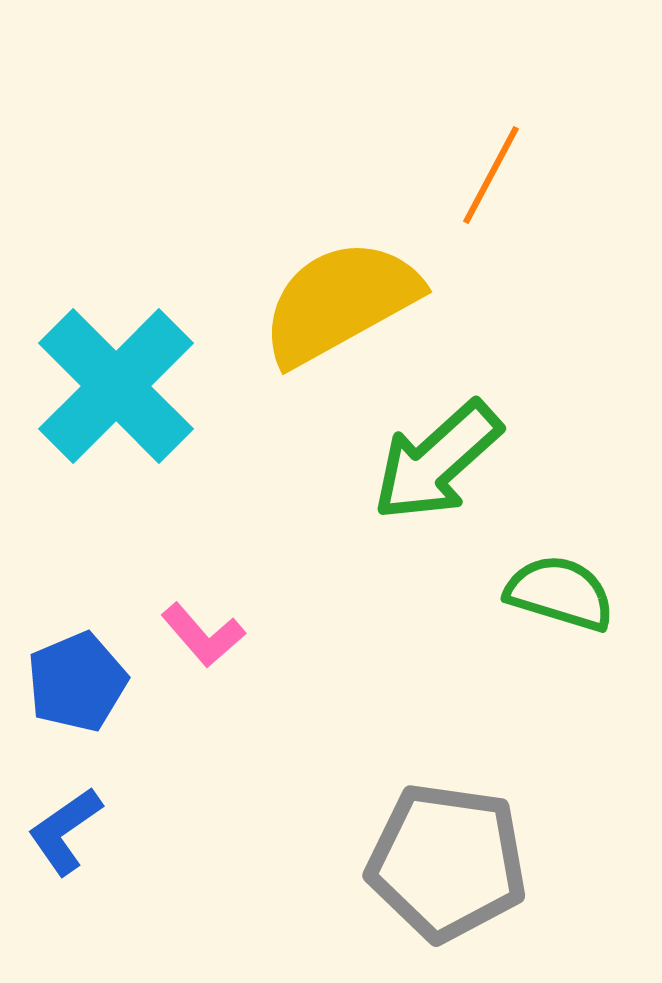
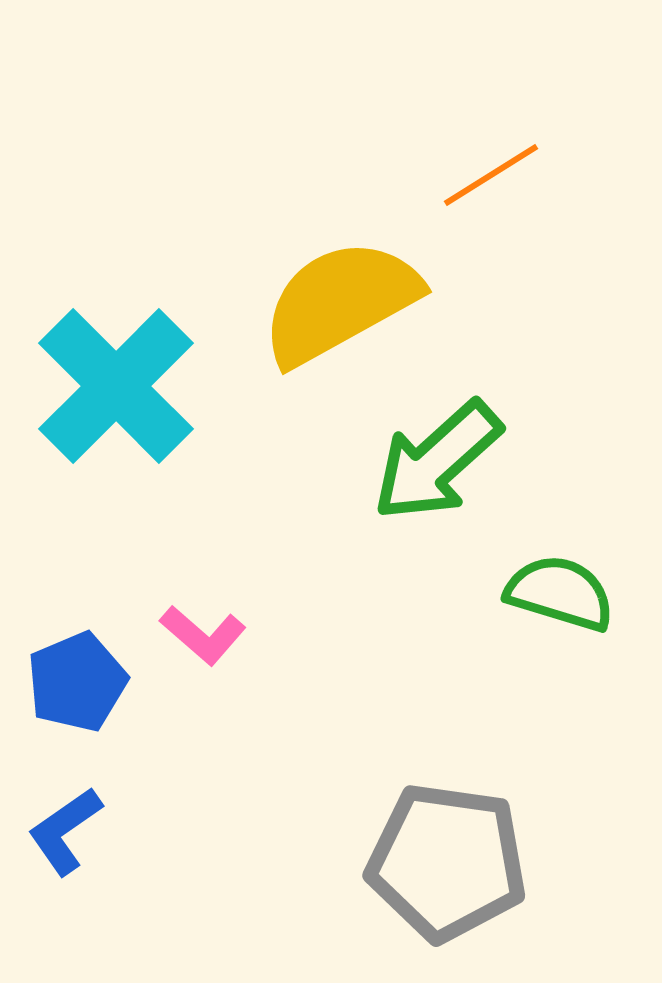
orange line: rotated 30 degrees clockwise
pink L-shape: rotated 8 degrees counterclockwise
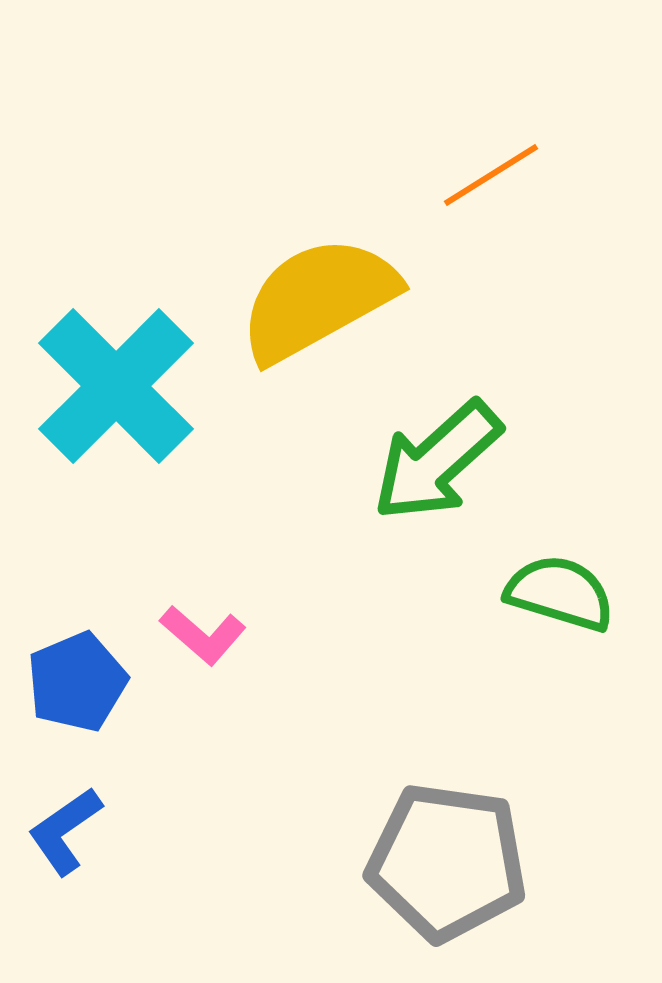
yellow semicircle: moved 22 px left, 3 px up
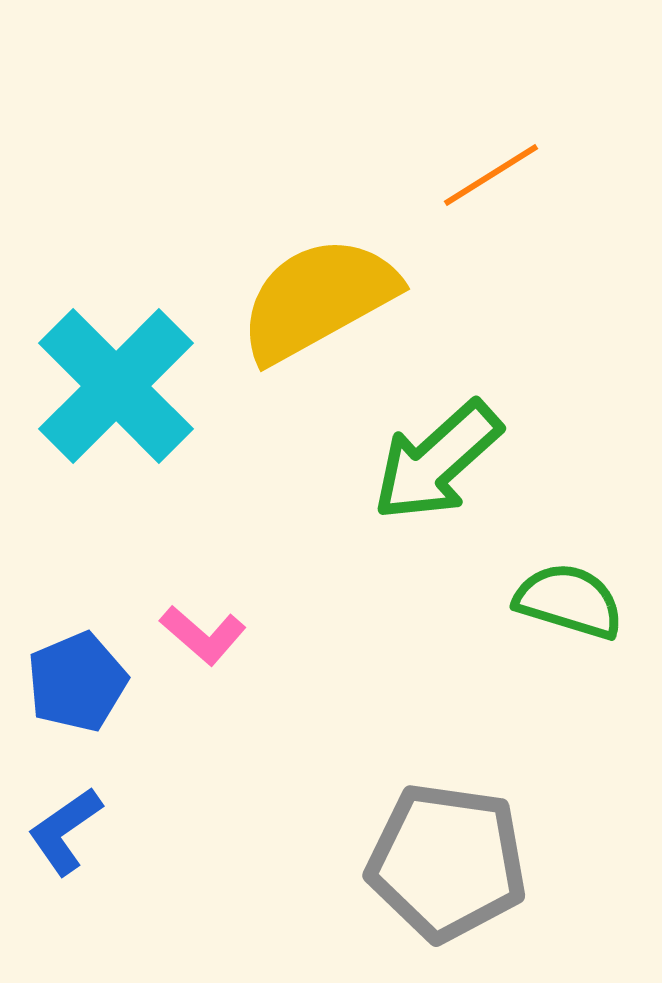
green semicircle: moved 9 px right, 8 px down
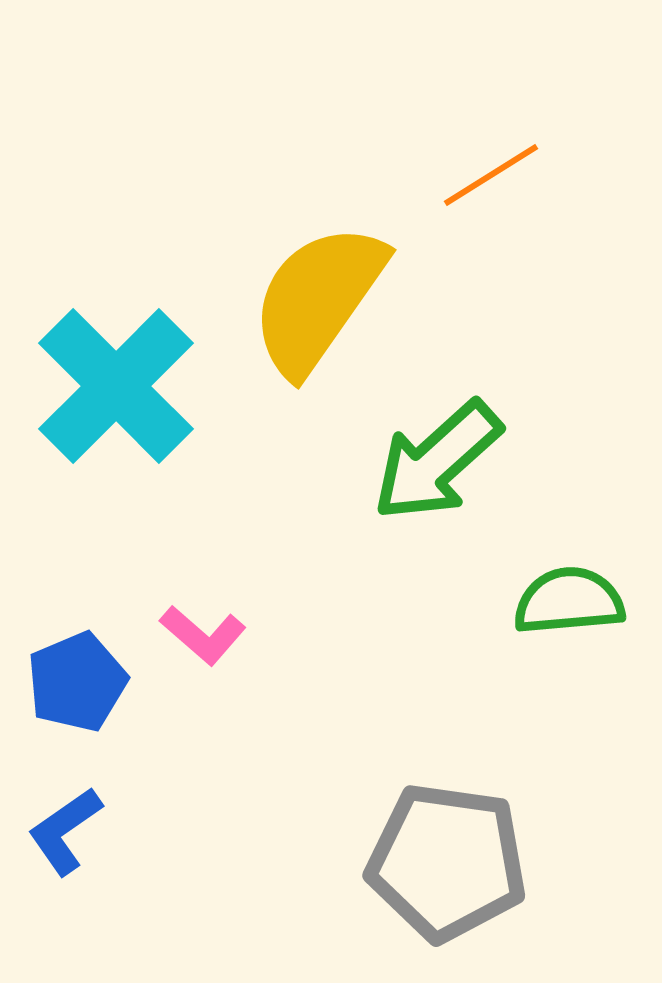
yellow semicircle: rotated 26 degrees counterclockwise
green semicircle: rotated 22 degrees counterclockwise
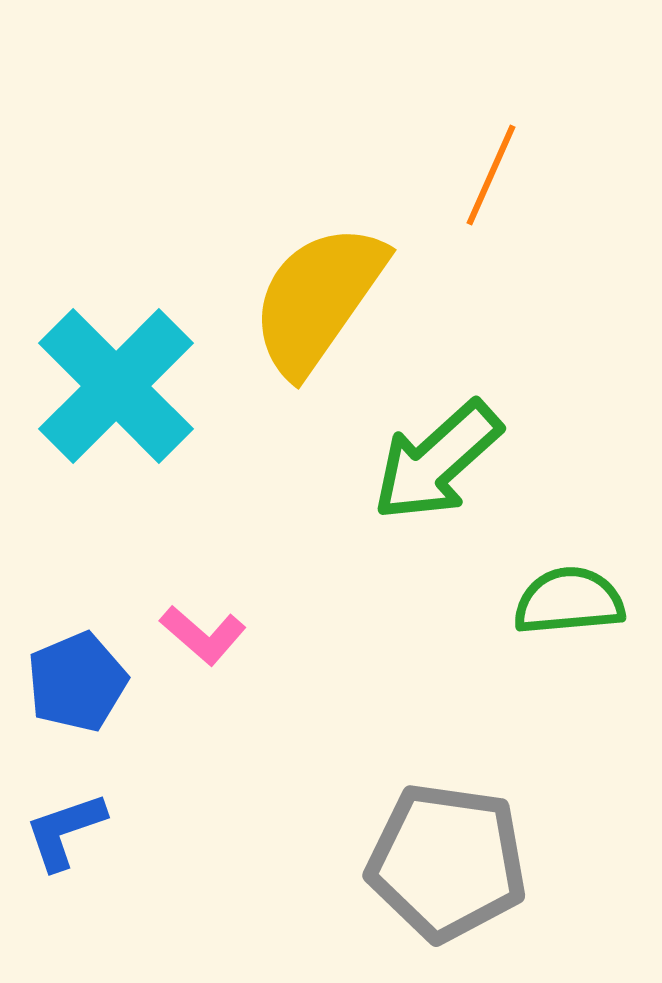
orange line: rotated 34 degrees counterclockwise
blue L-shape: rotated 16 degrees clockwise
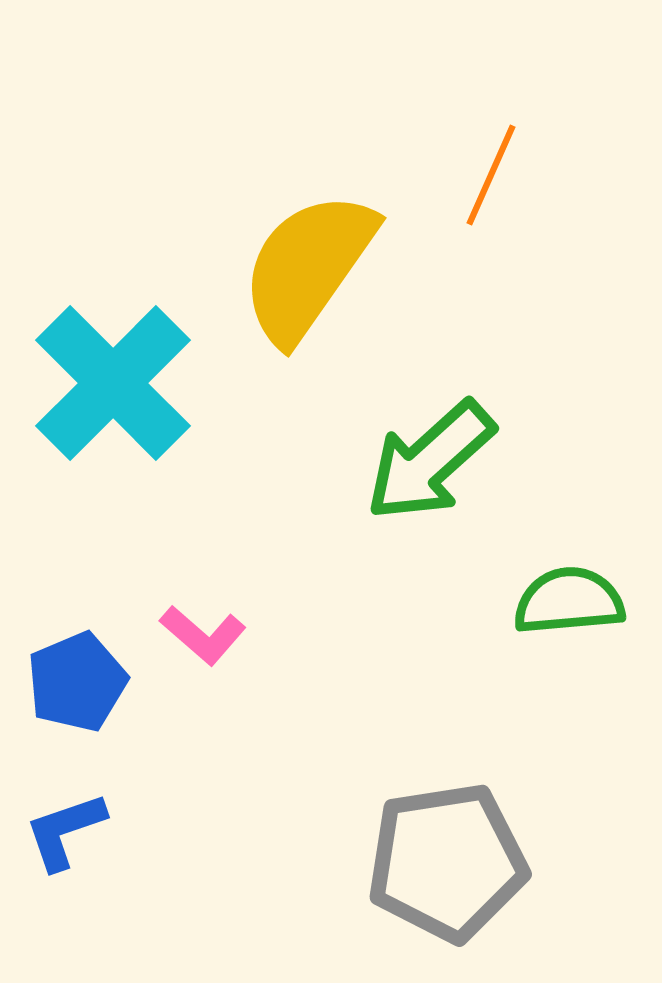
yellow semicircle: moved 10 px left, 32 px up
cyan cross: moved 3 px left, 3 px up
green arrow: moved 7 px left
gray pentagon: rotated 17 degrees counterclockwise
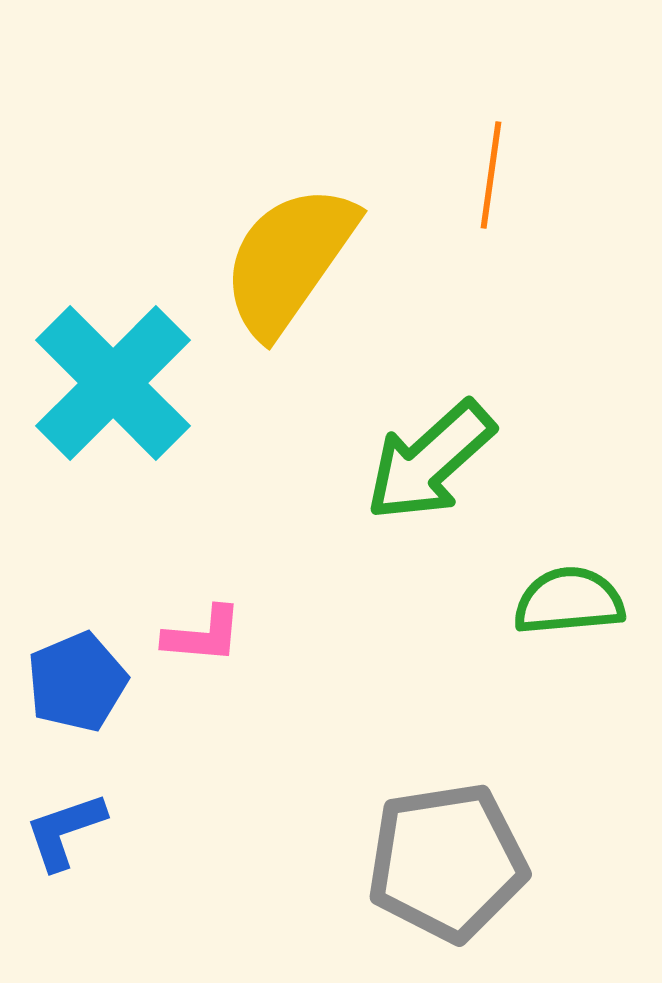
orange line: rotated 16 degrees counterclockwise
yellow semicircle: moved 19 px left, 7 px up
pink L-shape: rotated 36 degrees counterclockwise
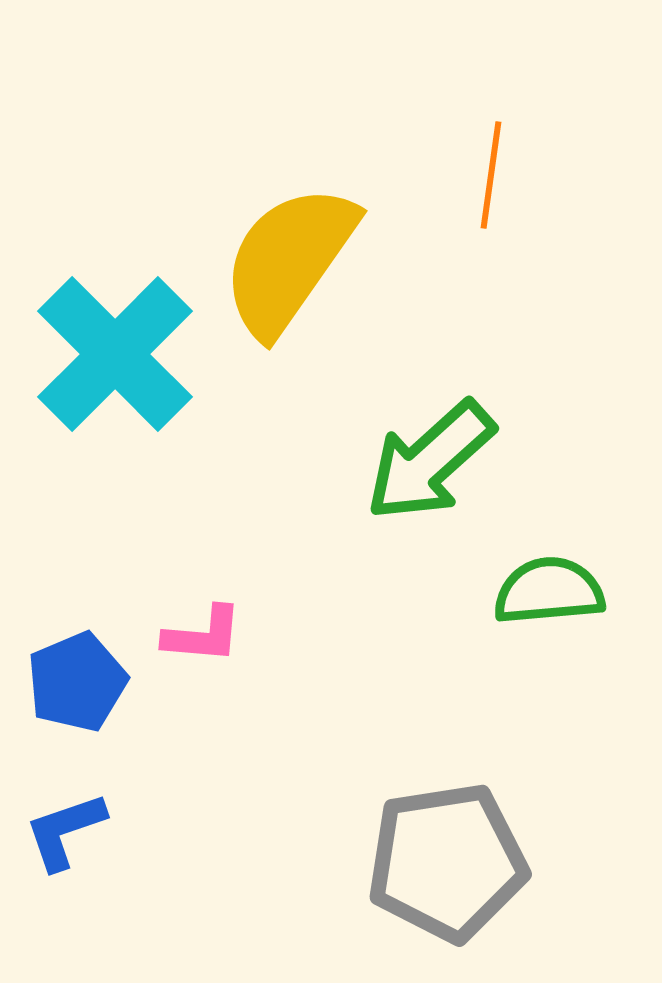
cyan cross: moved 2 px right, 29 px up
green semicircle: moved 20 px left, 10 px up
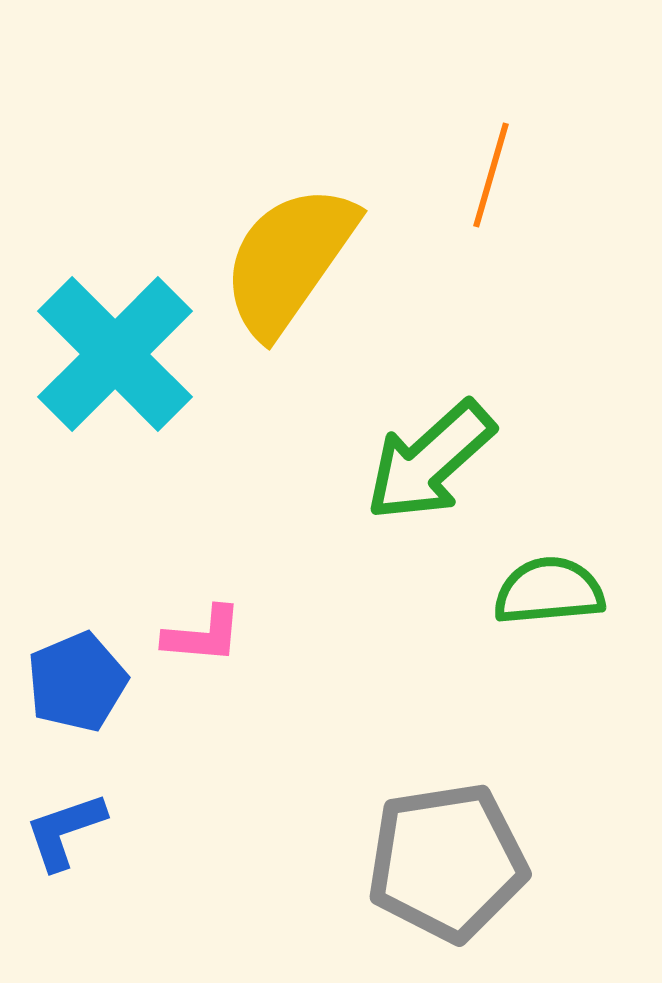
orange line: rotated 8 degrees clockwise
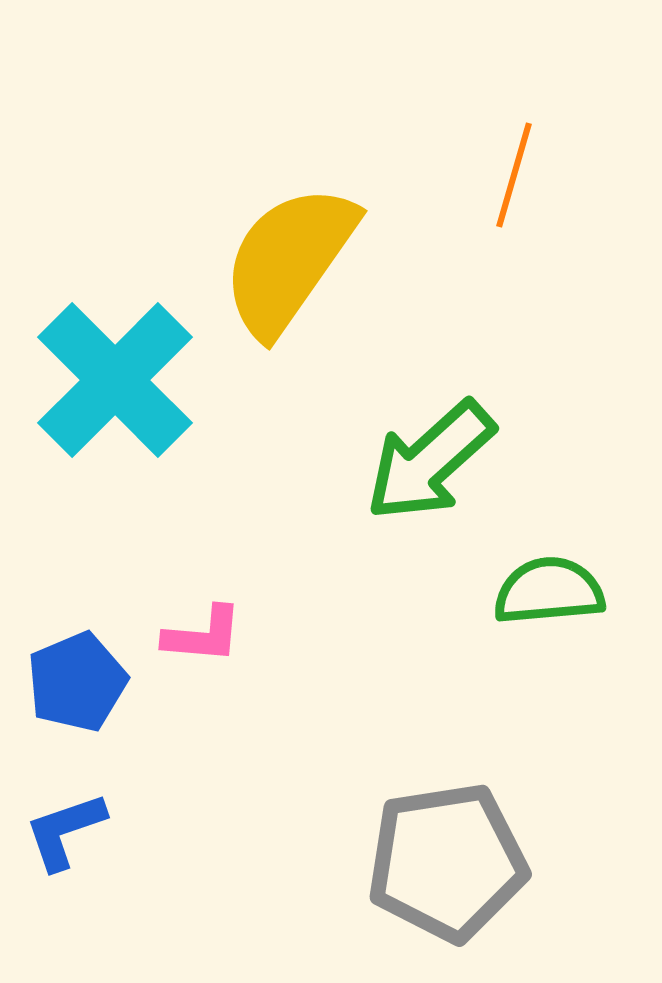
orange line: moved 23 px right
cyan cross: moved 26 px down
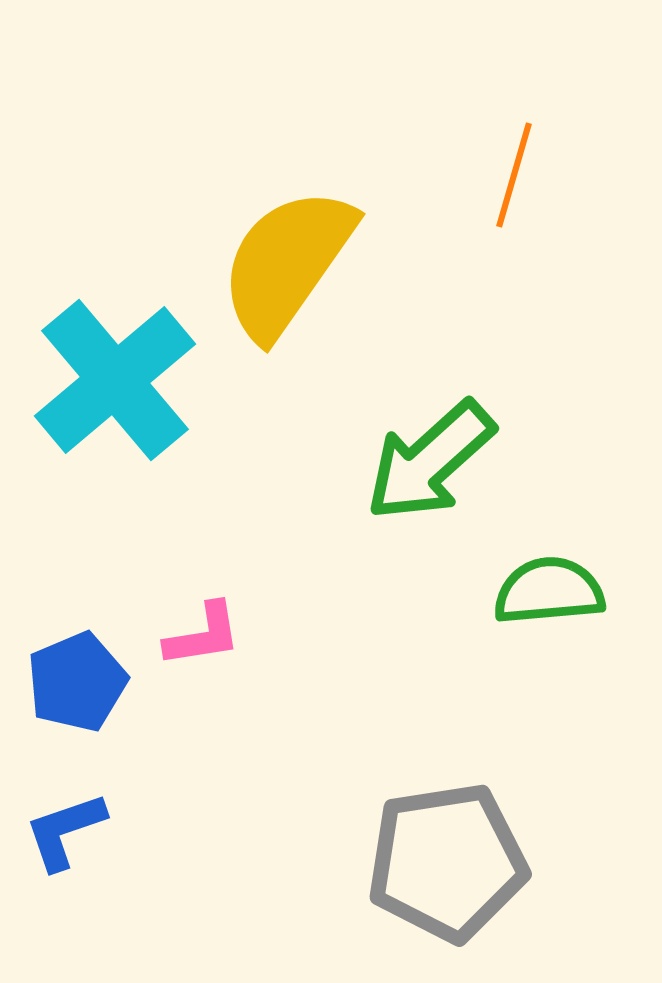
yellow semicircle: moved 2 px left, 3 px down
cyan cross: rotated 5 degrees clockwise
pink L-shape: rotated 14 degrees counterclockwise
